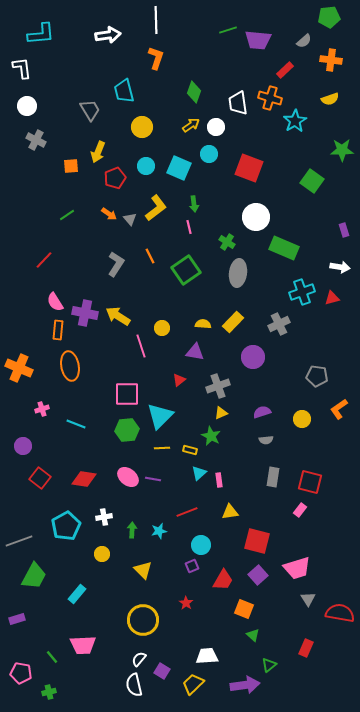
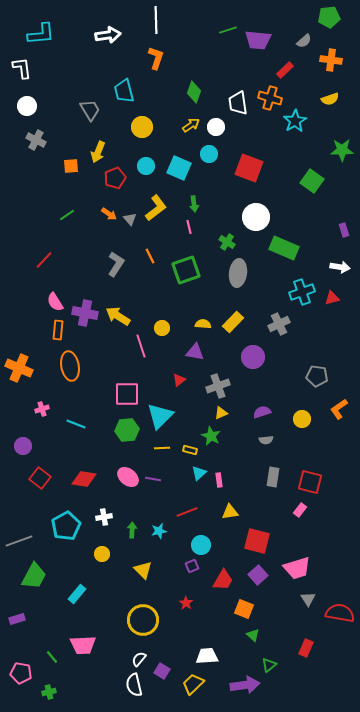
green square at (186, 270): rotated 16 degrees clockwise
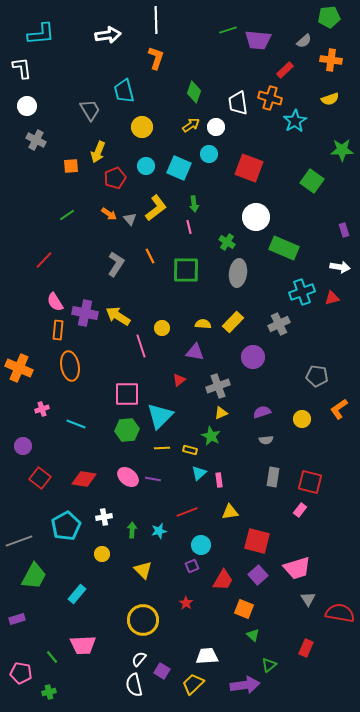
green square at (186, 270): rotated 20 degrees clockwise
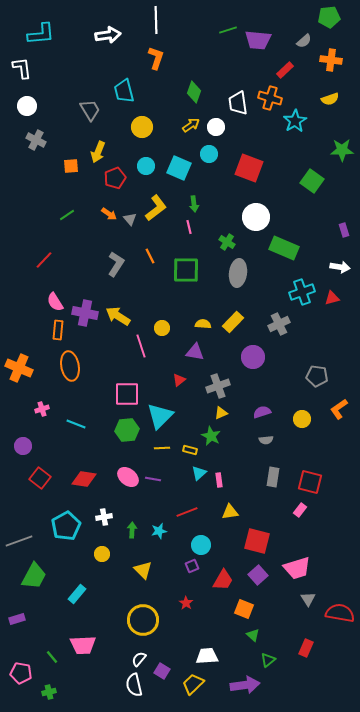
green triangle at (269, 665): moved 1 px left, 5 px up
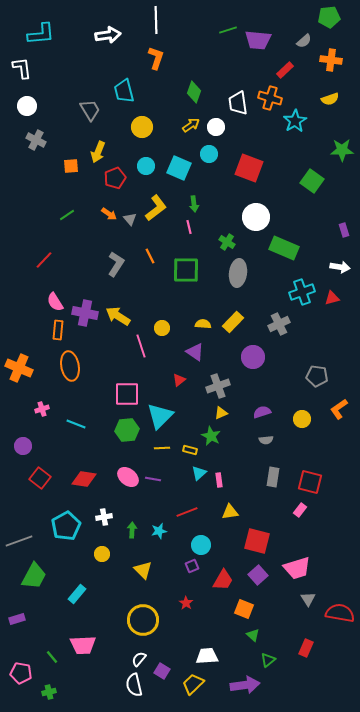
purple triangle at (195, 352): rotated 24 degrees clockwise
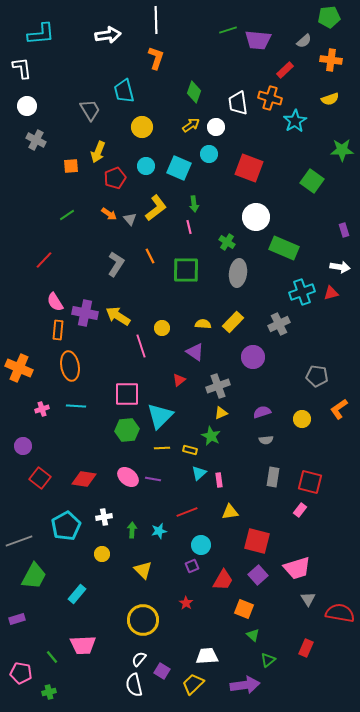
red triangle at (332, 298): moved 1 px left, 5 px up
cyan line at (76, 424): moved 18 px up; rotated 18 degrees counterclockwise
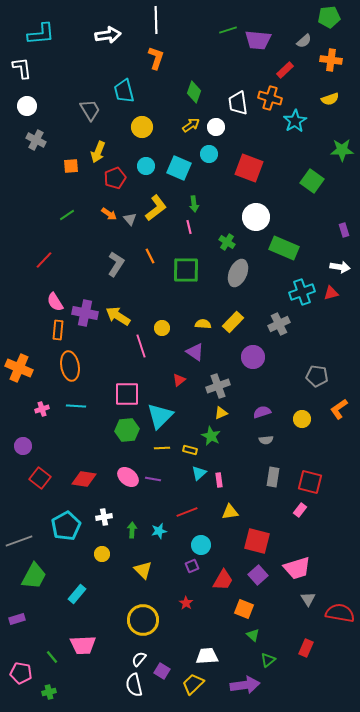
gray ellipse at (238, 273): rotated 16 degrees clockwise
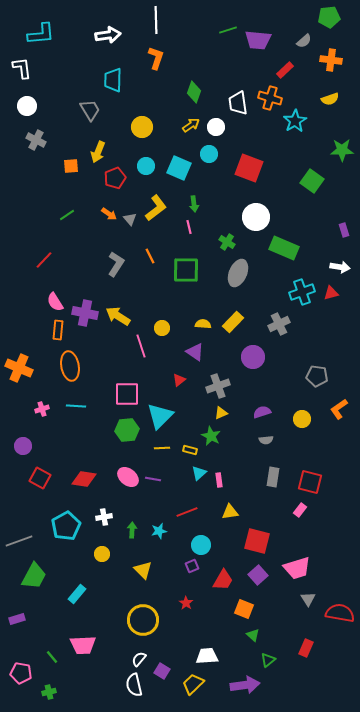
cyan trapezoid at (124, 91): moved 11 px left, 11 px up; rotated 15 degrees clockwise
red square at (40, 478): rotated 10 degrees counterclockwise
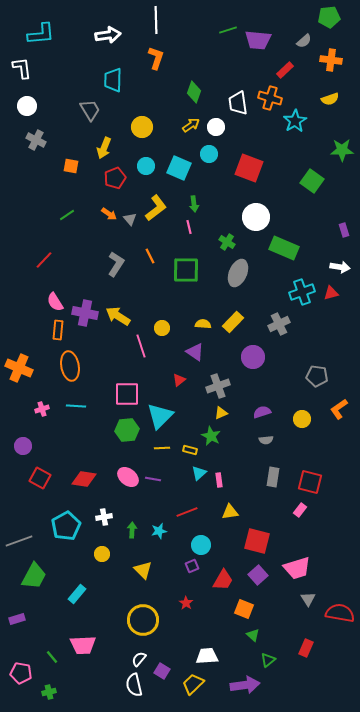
yellow arrow at (98, 152): moved 6 px right, 4 px up
orange square at (71, 166): rotated 14 degrees clockwise
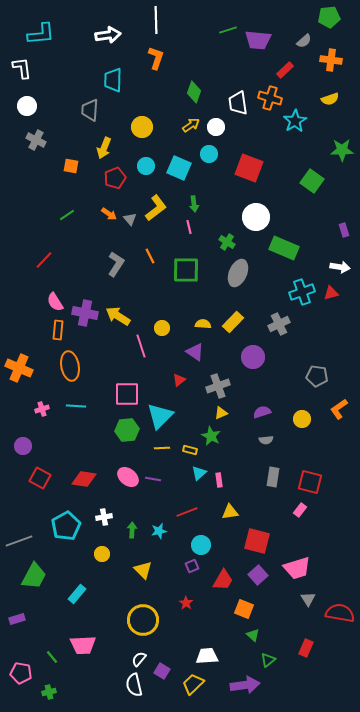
gray trapezoid at (90, 110): rotated 145 degrees counterclockwise
